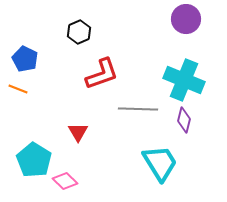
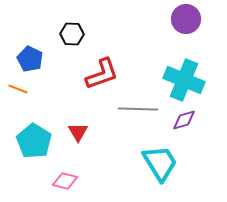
black hexagon: moved 7 px left, 2 px down; rotated 25 degrees clockwise
blue pentagon: moved 5 px right
purple diamond: rotated 60 degrees clockwise
cyan pentagon: moved 19 px up
pink diamond: rotated 30 degrees counterclockwise
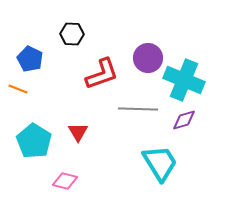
purple circle: moved 38 px left, 39 px down
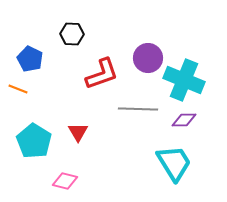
purple diamond: rotated 15 degrees clockwise
cyan trapezoid: moved 14 px right
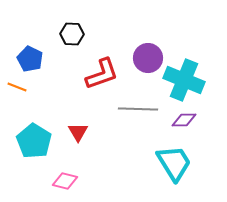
orange line: moved 1 px left, 2 px up
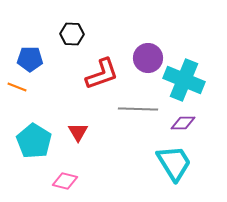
blue pentagon: rotated 25 degrees counterclockwise
purple diamond: moved 1 px left, 3 px down
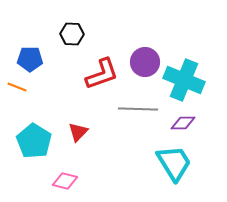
purple circle: moved 3 px left, 4 px down
red triangle: rotated 15 degrees clockwise
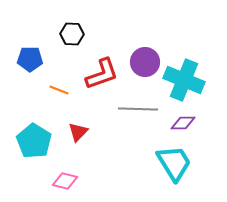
orange line: moved 42 px right, 3 px down
